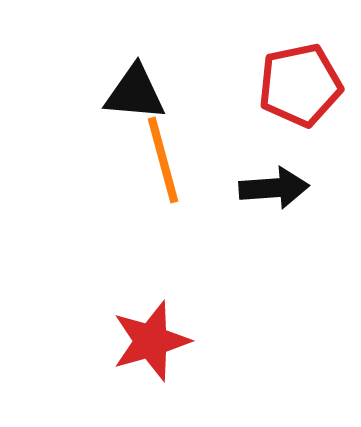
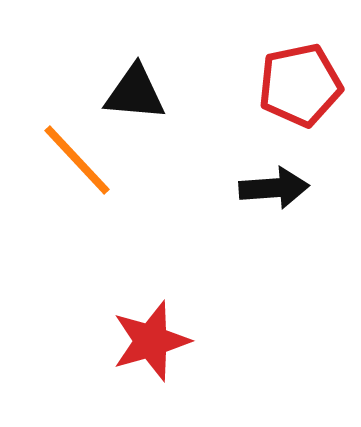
orange line: moved 86 px left; rotated 28 degrees counterclockwise
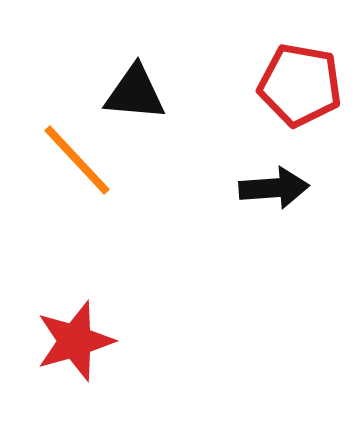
red pentagon: rotated 22 degrees clockwise
red star: moved 76 px left
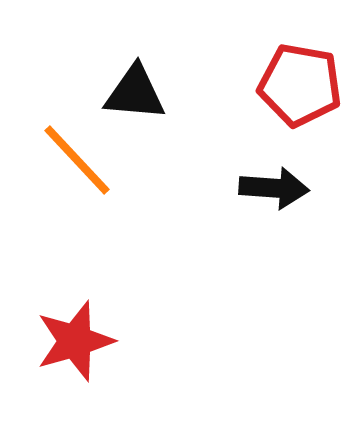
black arrow: rotated 8 degrees clockwise
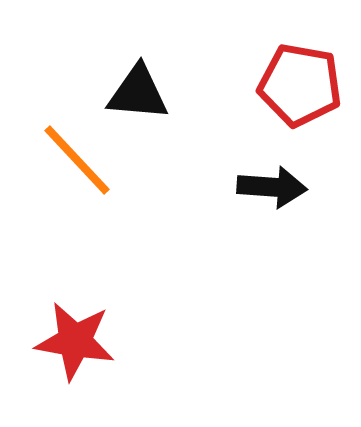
black triangle: moved 3 px right
black arrow: moved 2 px left, 1 px up
red star: rotated 26 degrees clockwise
